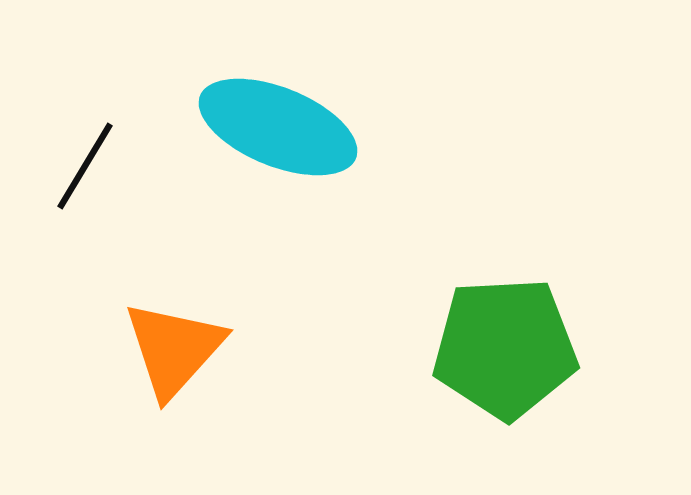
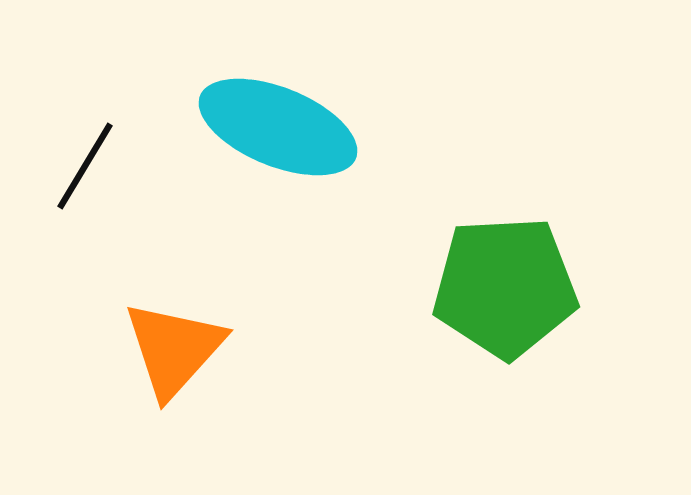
green pentagon: moved 61 px up
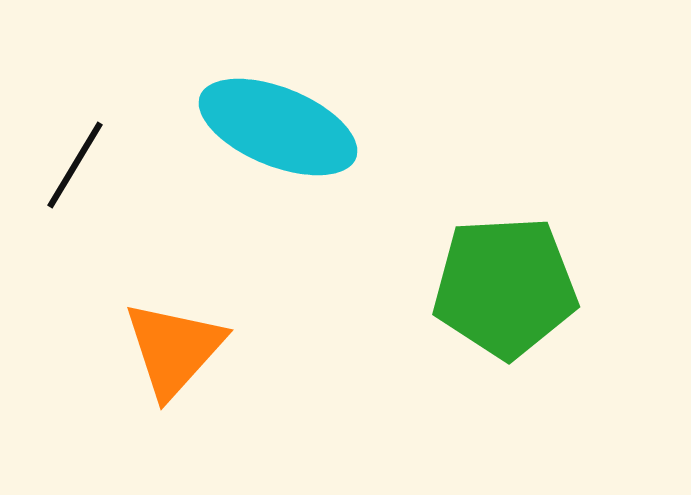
black line: moved 10 px left, 1 px up
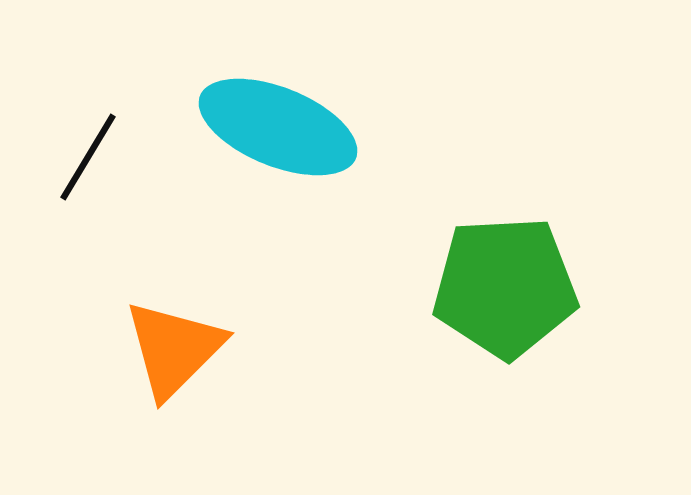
black line: moved 13 px right, 8 px up
orange triangle: rotated 3 degrees clockwise
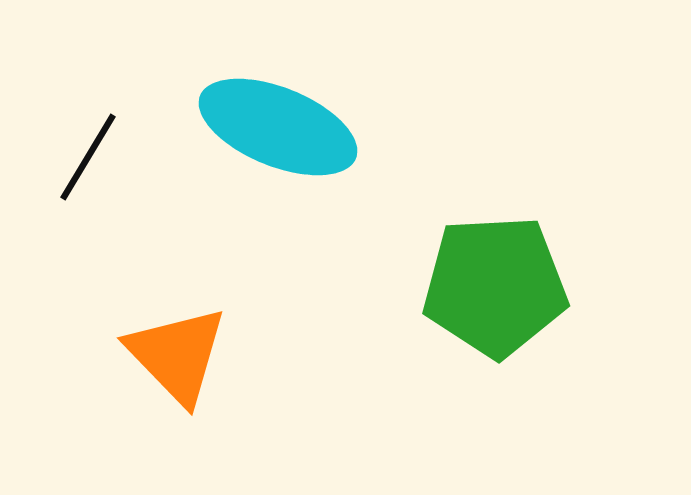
green pentagon: moved 10 px left, 1 px up
orange triangle: moved 3 px right, 6 px down; rotated 29 degrees counterclockwise
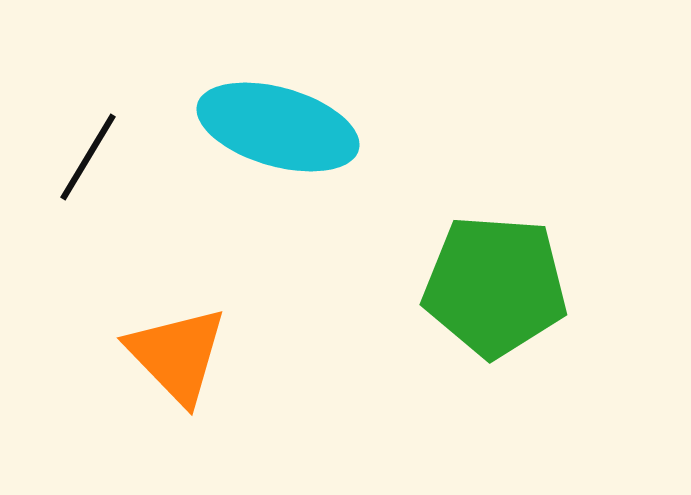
cyan ellipse: rotated 6 degrees counterclockwise
green pentagon: rotated 7 degrees clockwise
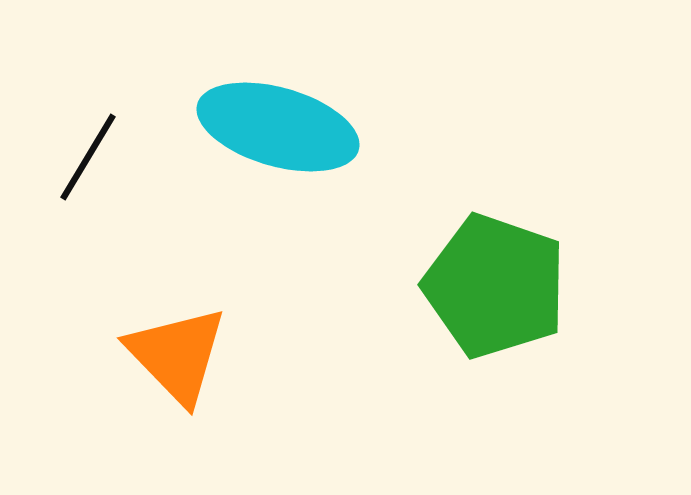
green pentagon: rotated 15 degrees clockwise
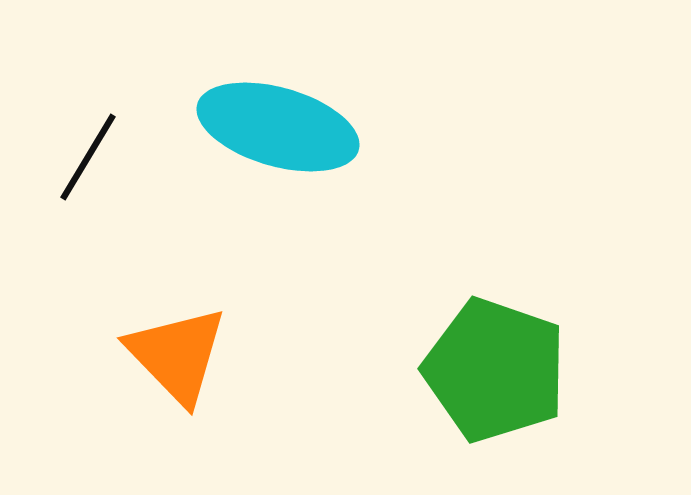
green pentagon: moved 84 px down
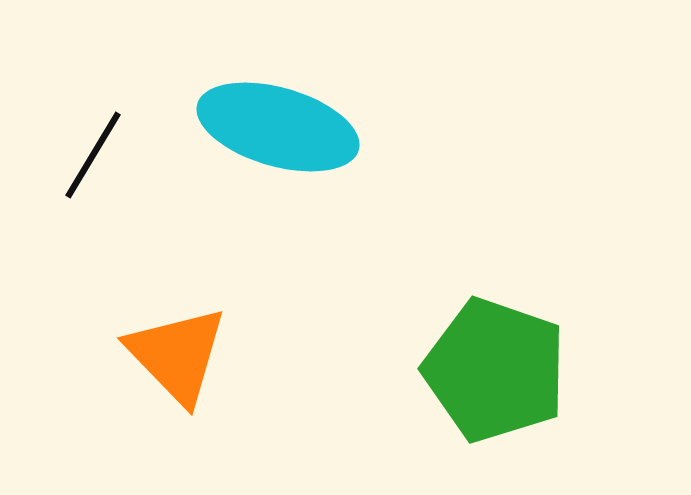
black line: moved 5 px right, 2 px up
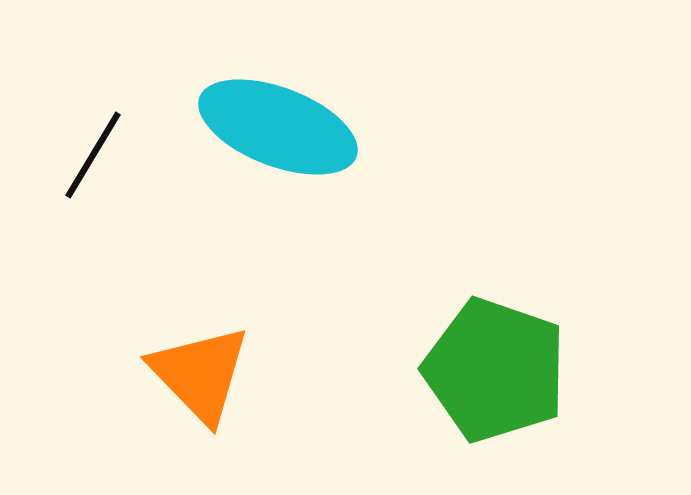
cyan ellipse: rotated 5 degrees clockwise
orange triangle: moved 23 px right, 19 px down
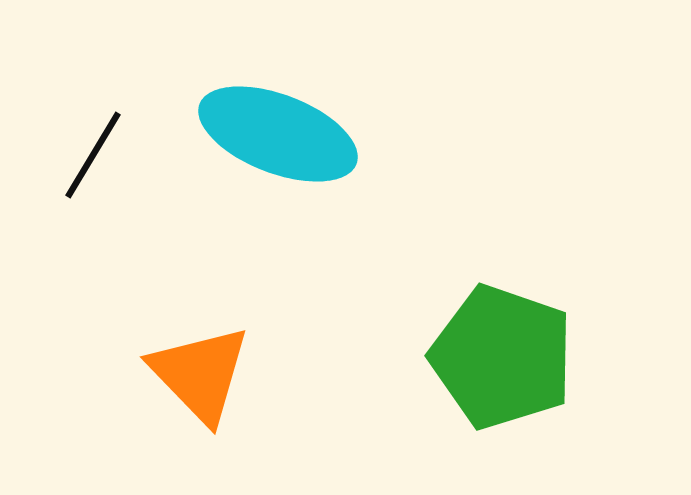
cyan ellipse: moved 7 px down
green pentagon: moved 7 px right, 13 px up
